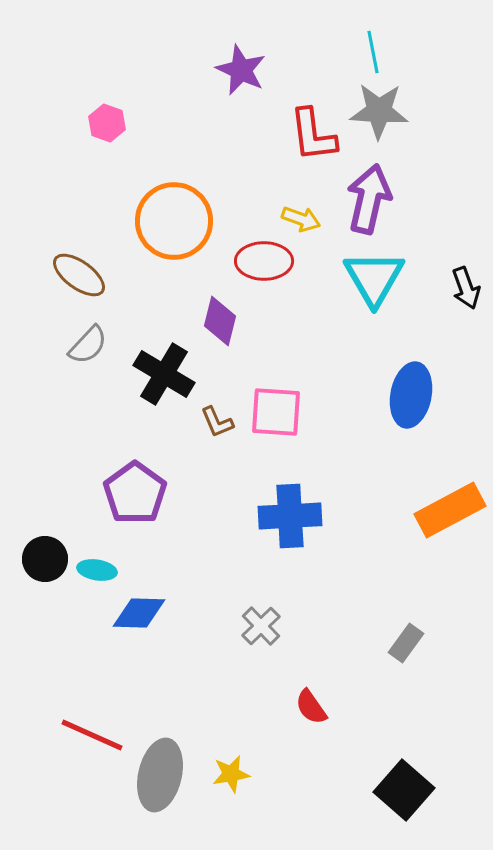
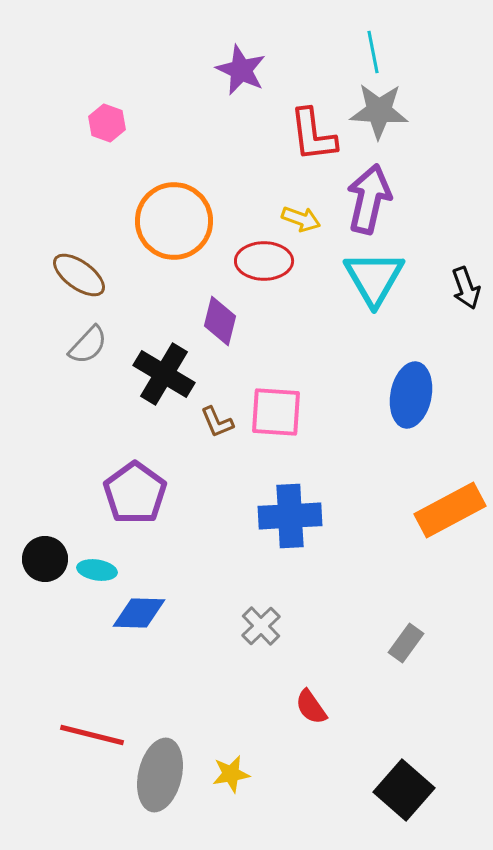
red line: rotated 10 degrees counterclockwise
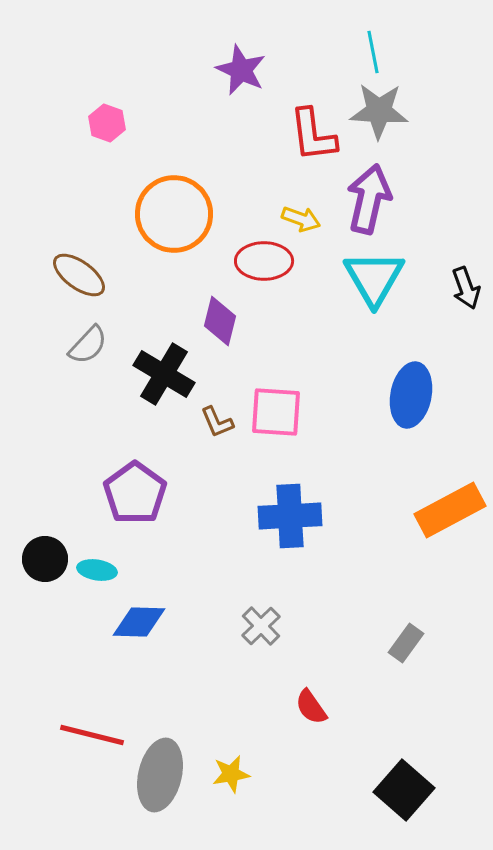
orange circle: moved 7 px up
blue diamond: moved 9 px down
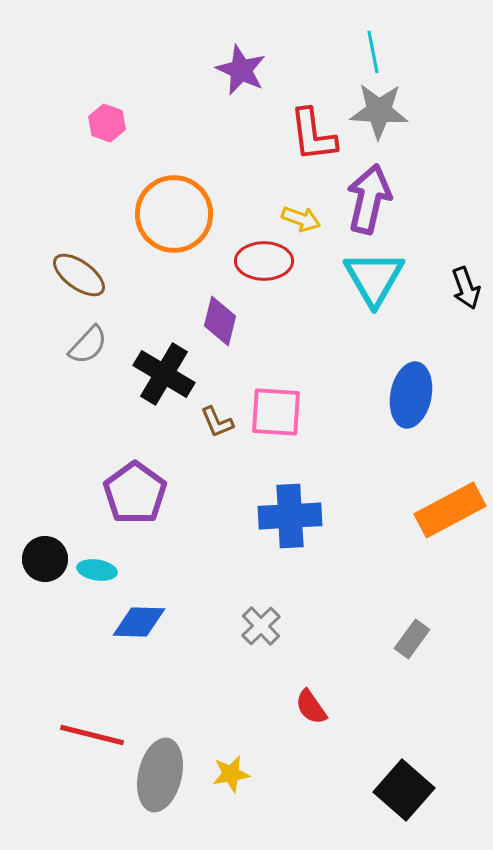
gray rectangle: moved 6 px right, 4 px up
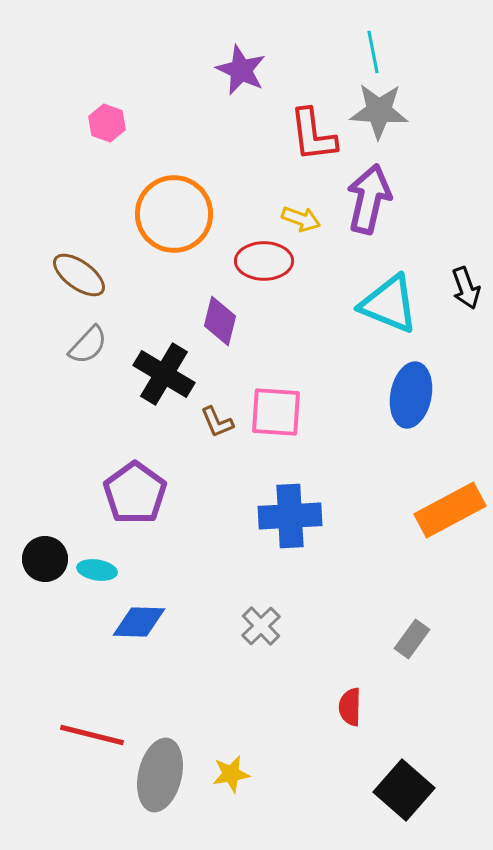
cyan triangle: moved 15 px right, 26 px down; rotated 38 degrees counterclockwise
red semicircle: moved 39 px right; rotated 36 degrees clockwise
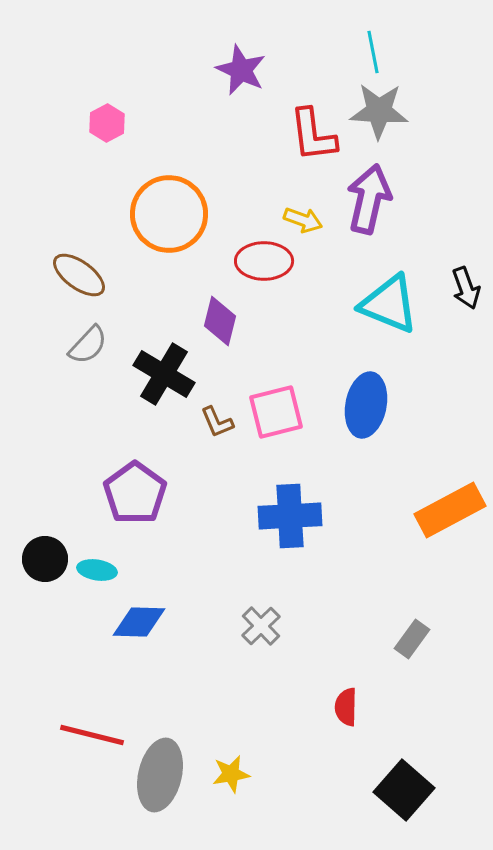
pink hexagon: rotated 12 degrees clockwise
orange circle: moved 5 px left
yellow arrow: moved 2 px right, 1 px down
blue ellipse: moved 45 px left, 10 px down
pink square: rotated 18 degrees counterclockwise
red semicircle: moved 4 px left
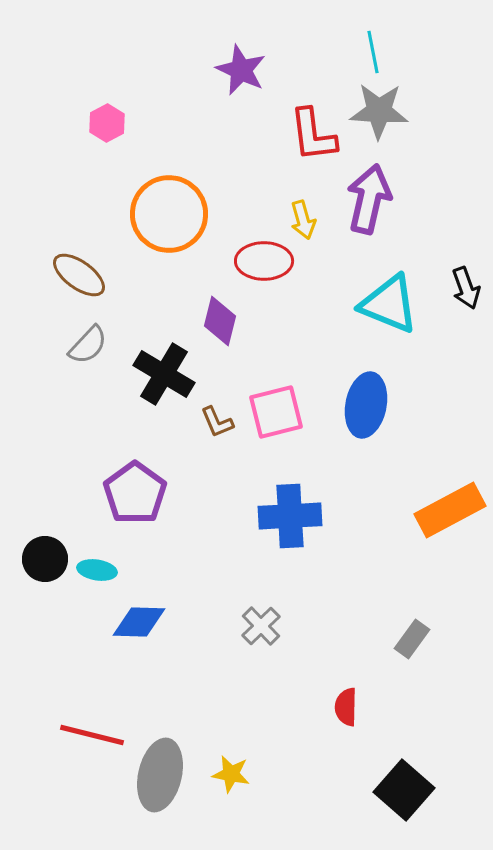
yellow arrow: rotated 54 degrees clockwise
yellow star: rotated 21 degrees clockwise
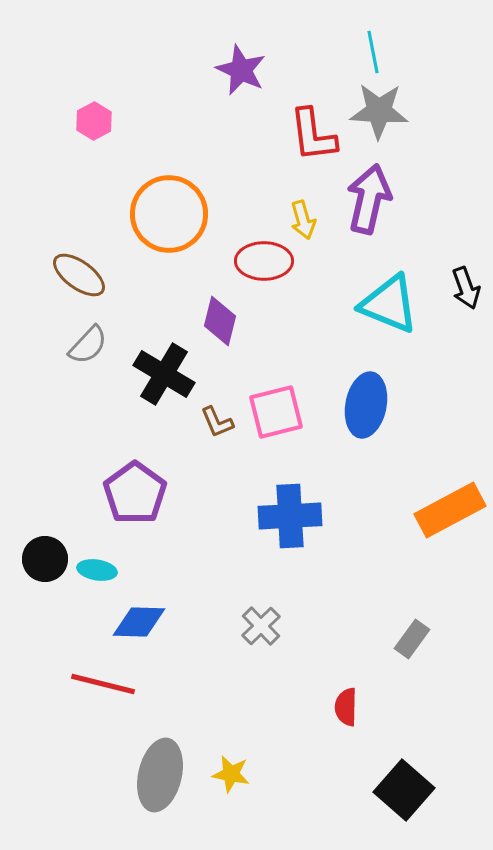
pink hexagon: moved 13 px left, 2 px up
red line: moved 11 px right, 51 px up
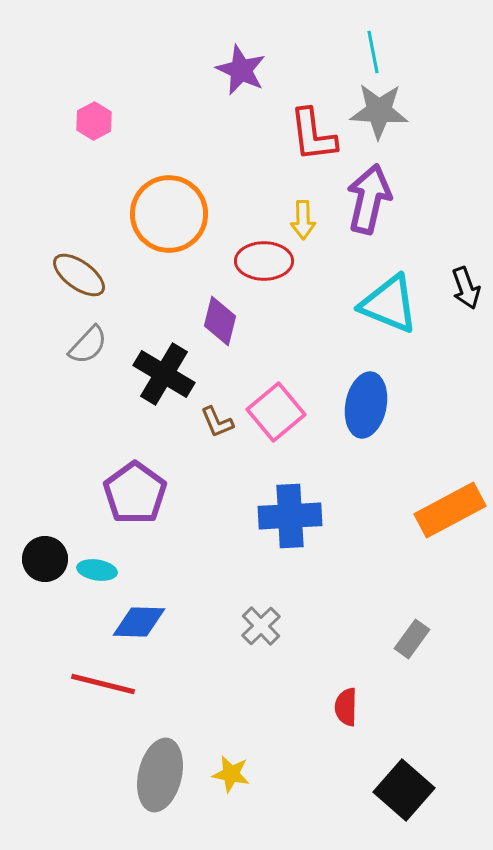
yellow arrow: rotated 15 degrees clockwise
pink square: rotated 26 degrees counterclockwise
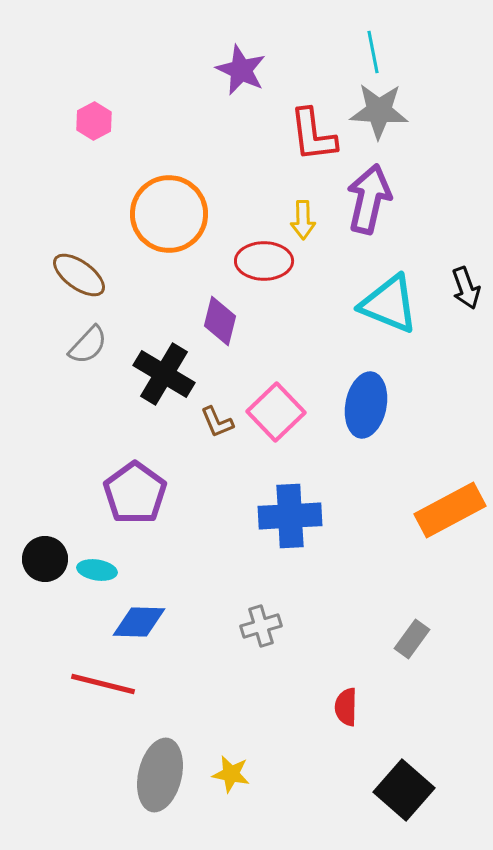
pink square: rotated 4 degrees counterclockwise
gray cross: rotated 27 degrees clockwise
